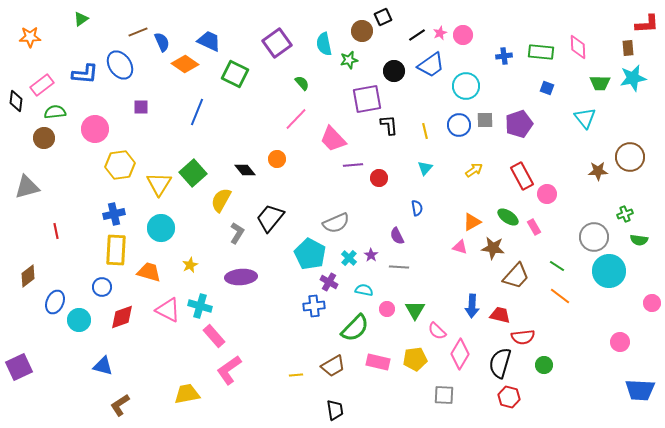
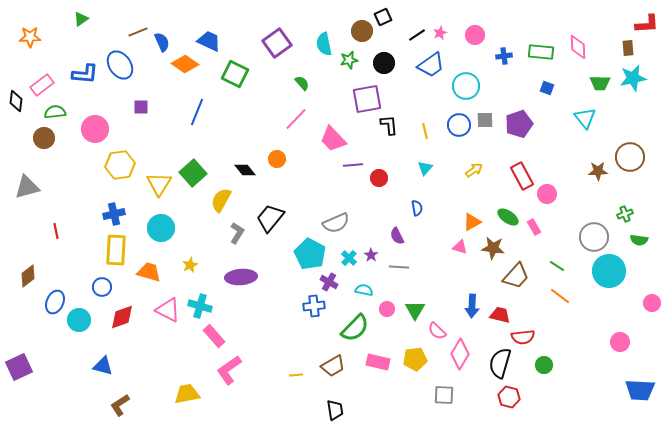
pink circle at (463, 35): moved 12 px right
black circle at (394, 71): moved 10 px left, 8 px up
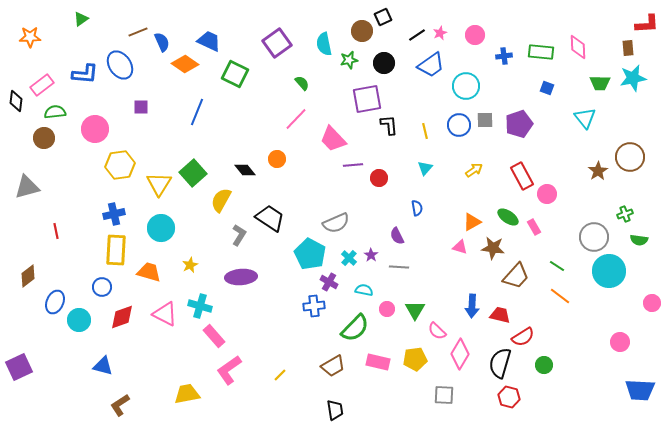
brown star at (598, 171): rotated 30 degrees counterclockwise
black trapezoid at (270, 218): rotated 84 degrees clockwise
gray L-shape at (237, 233): moved 2 px right, 2 px down
pink triangle at (168, 310): moved 3 px left, 4 px down
red semicircle at (523, 337): rotated 25 degrees counterclockwise
yellow line at (296, 375): moved 16 px left; rotated 40 degrees counterclockwise
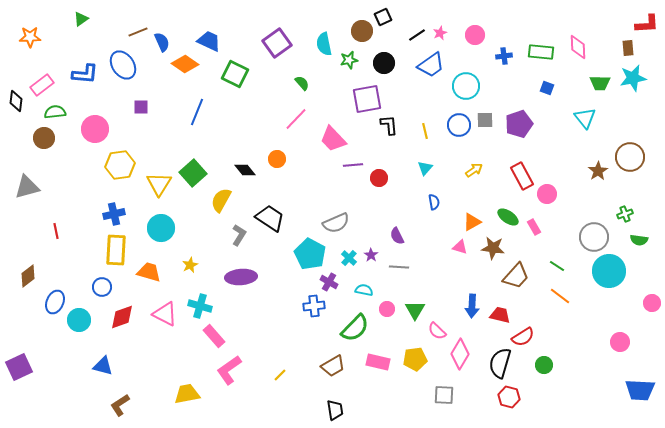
blue ellipse at (120, 65): moved 3 px right
blue semicircle at (417, 208): moved 17 px right, 6 px up
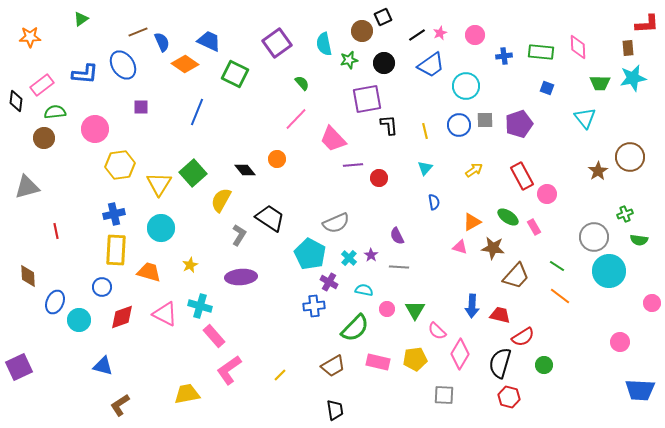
brown diamond at (28, 276): rotated 55 degrees counterclockwise
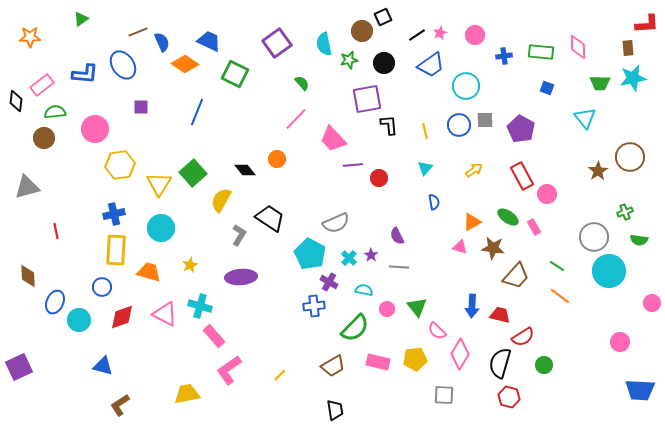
purple pentagon at (519, 124): moved 2 px right, 5 px down; rotated 24 degrees counterclockwise
green cross at (625, 214): moved 2 px up
green triangle at (415, 310): moved 2 px right, 3 px up; rotated 10 degrees counterclockwise
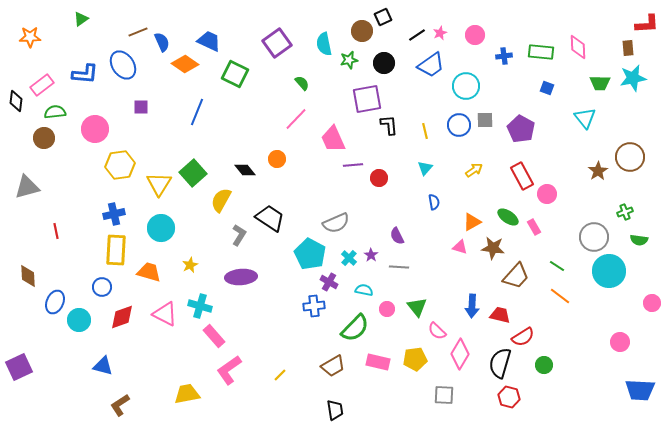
pink trapezoid at (333, 139): rotated 20 degrees clockwise
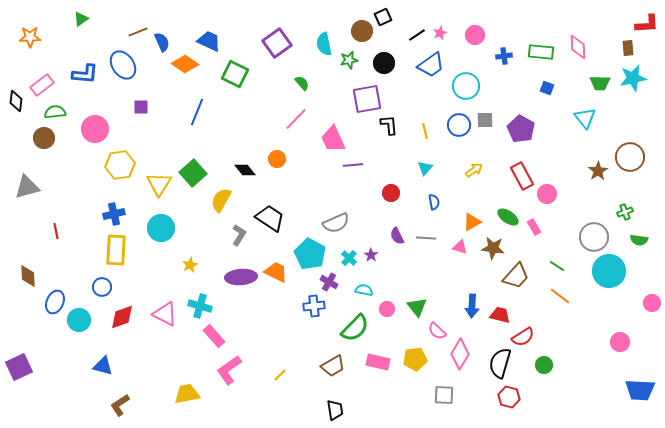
red circle at (379, 178): moved 12 px right, 15 px down
gray line at (399, 267): moved 27 px right, 29 px up
orange trapezoid at (149, 272): moved 127 px right; rotated 10 degrees clockwise
